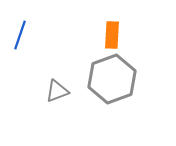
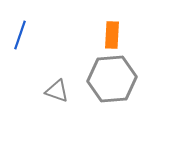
gray hexagon: rotated 15 degrees clockwise
gray triangle: rotated 40 degrees clockwise
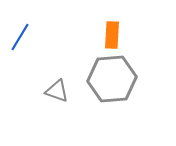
blue line: moved 2 px down; rotated 12 degrees clockwise
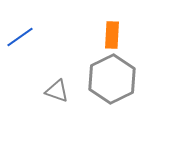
blue line: rotated 24 degrees clockwise
gray hexagon: rotated 21 degrees counterclockwise
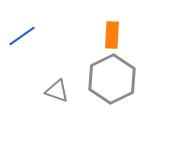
blue line: moved 2 px right, 1 px up
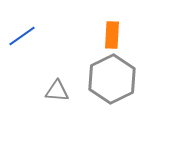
gray triangle: rotated 15 degrees counterclockwise
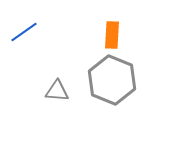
blue line: moved 2 px right, 4 px up
gray hexagon: moved 1 px down; rotated 12 degrees counterclockwise
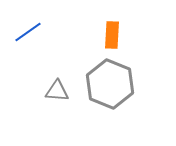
blue line: moved 4 px right
gray hexagon: moved 2 px left, 4 px down
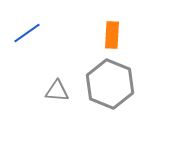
blue line: moved 1 px left, 1 px down
